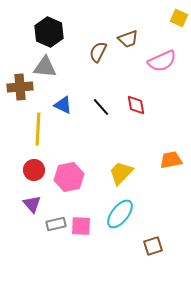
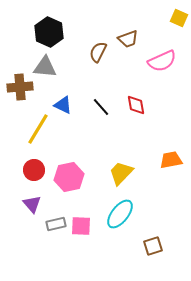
yellow line: rotated 28 degrees clockwise
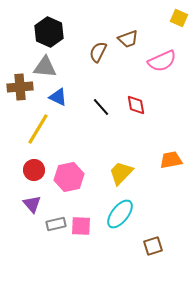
blue triangle: moved 5 px left, 8 px up
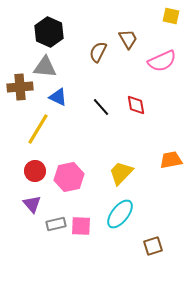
yellow square: moved 8 px left, 2 px up; rotated 12 degrees counterclockwise
brown trapezoid: rotated 100 degrees counterclockwise
red circle: moved 1 px right, 1 px down
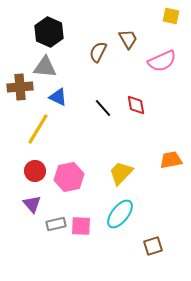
black line: moved 2 px right, 1 px down
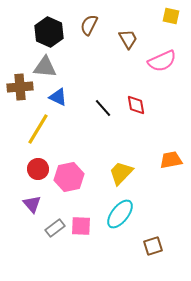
brown semicircle: moved 9 px left, 27 px up
red circle: moved 3 px right, 2 px up
gray rectangle: moved 1 px left, 4 px down; rotated 24 degrees counterclockwise
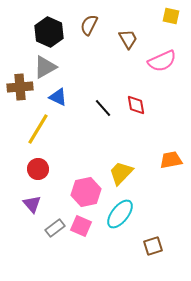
gray triangle: rotated 35 degrees counterclockwise
pink hexagon: moved 17 px right, 15 px down
pink square: rotated 20 degrees clockwise
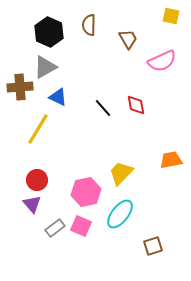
brown semicircle: rotated 25 degrees counterclockwise
red circle: moved 1 px left, 11 px down
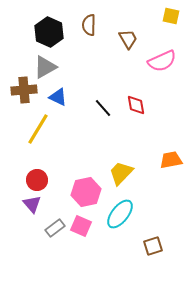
brown cross: moved 4 px right, 3 px down
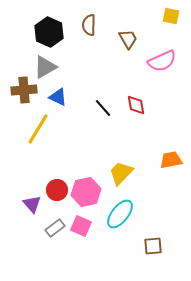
red circle: moved 20 px right, 10 px down
brown square: rotated 12 degrees clockwise
